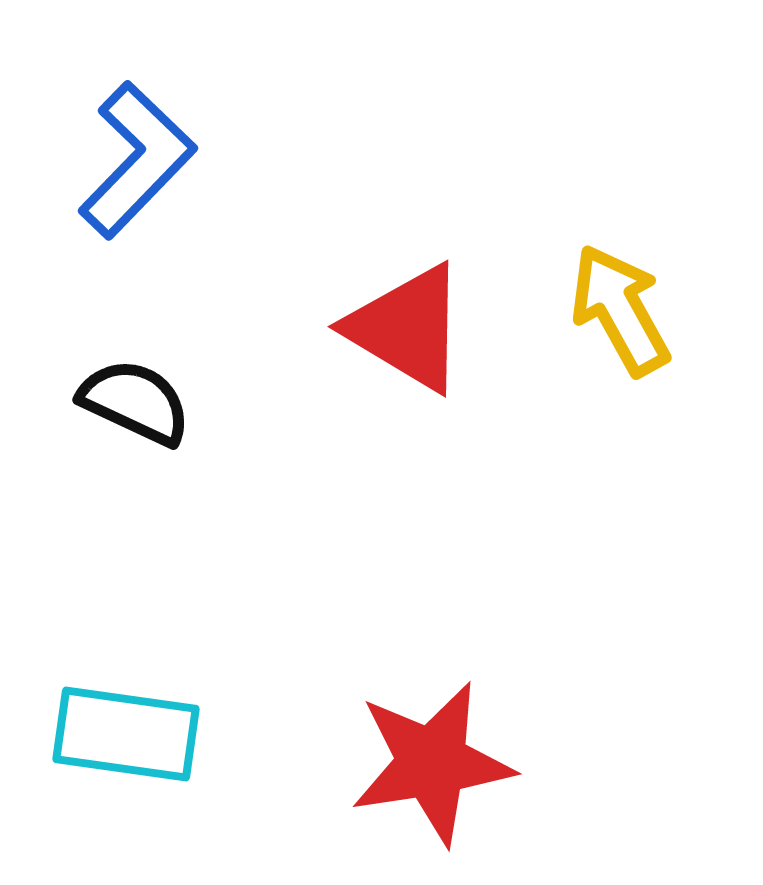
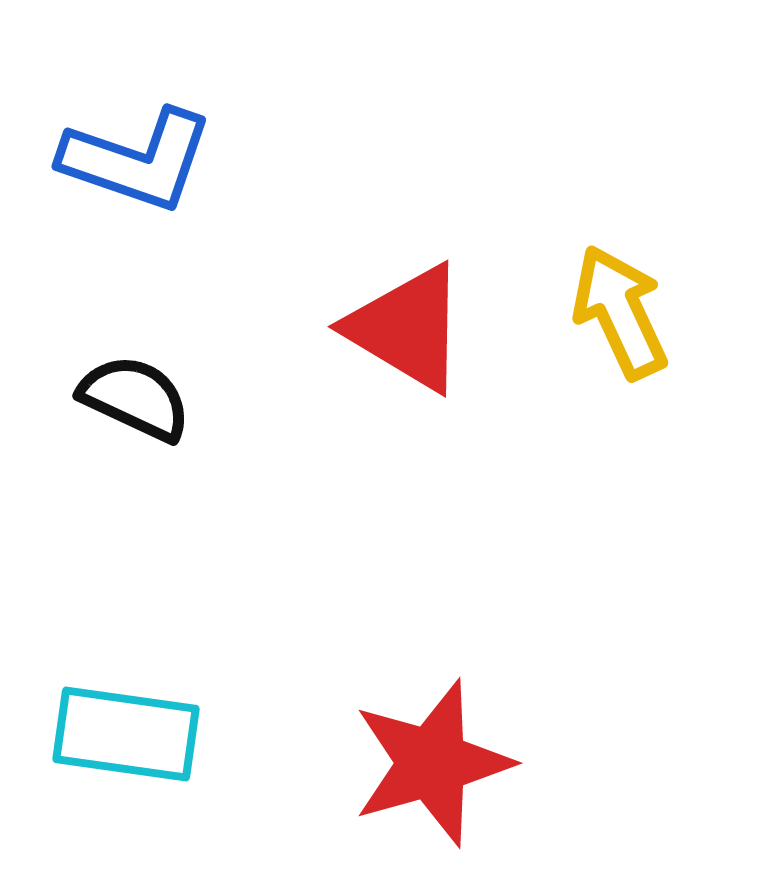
blue L-shape: rotated 65 degrees clockwise
yellow arrow: moved 2 px down; rotated 4 degrees clockwise
black semicircle: moved 4 px up
red star: rotated 7 degrees counterclockwise
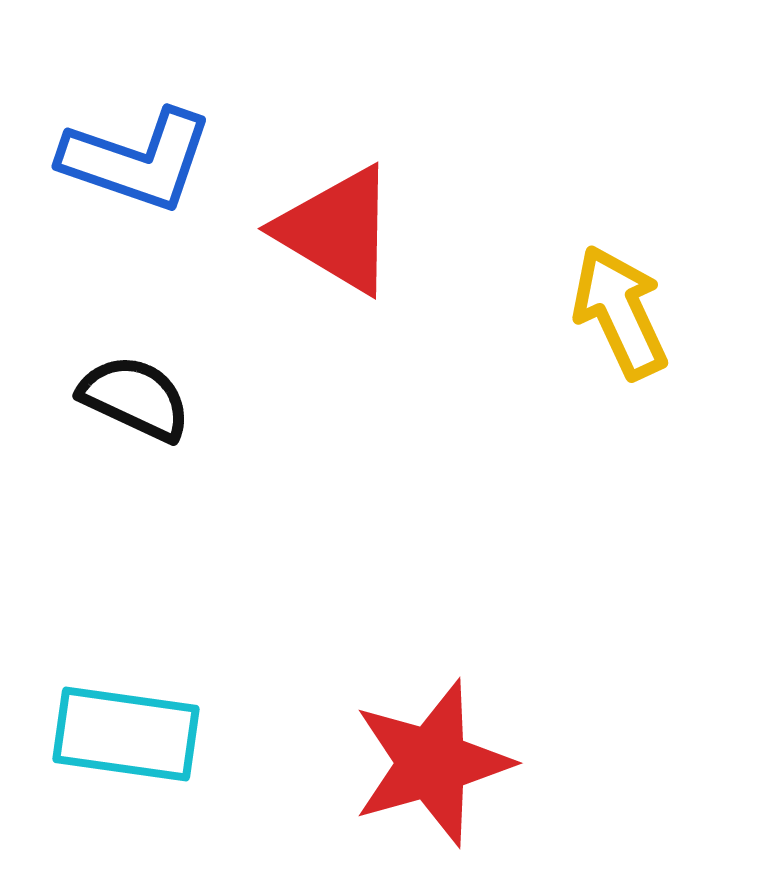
red triangle: moved 70 px left, 98 px up
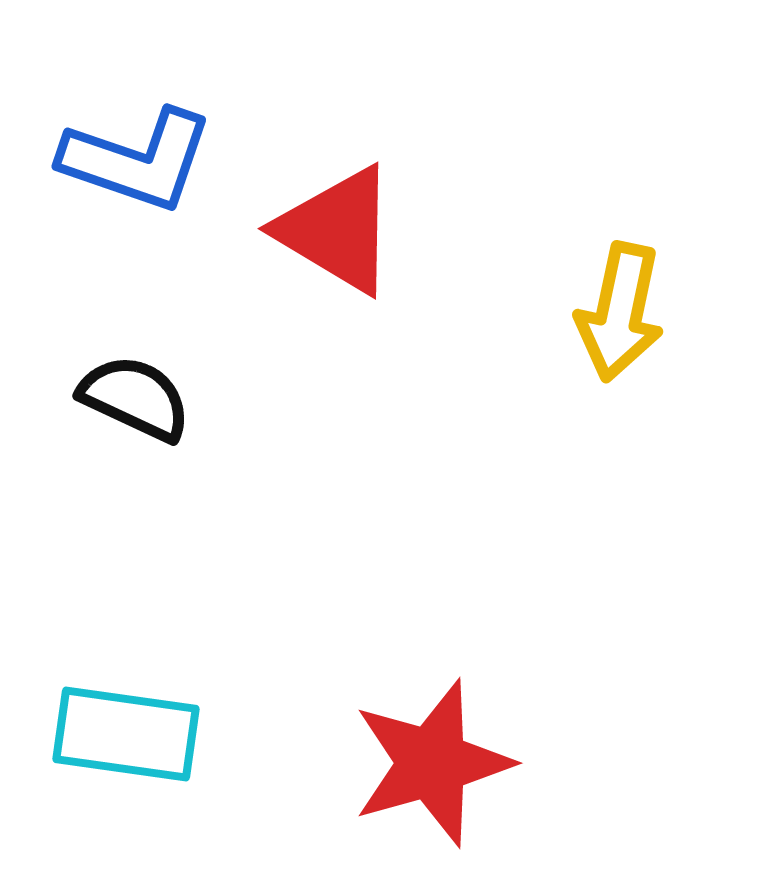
yellow arrow: rotated 143 degrees counterclockwise
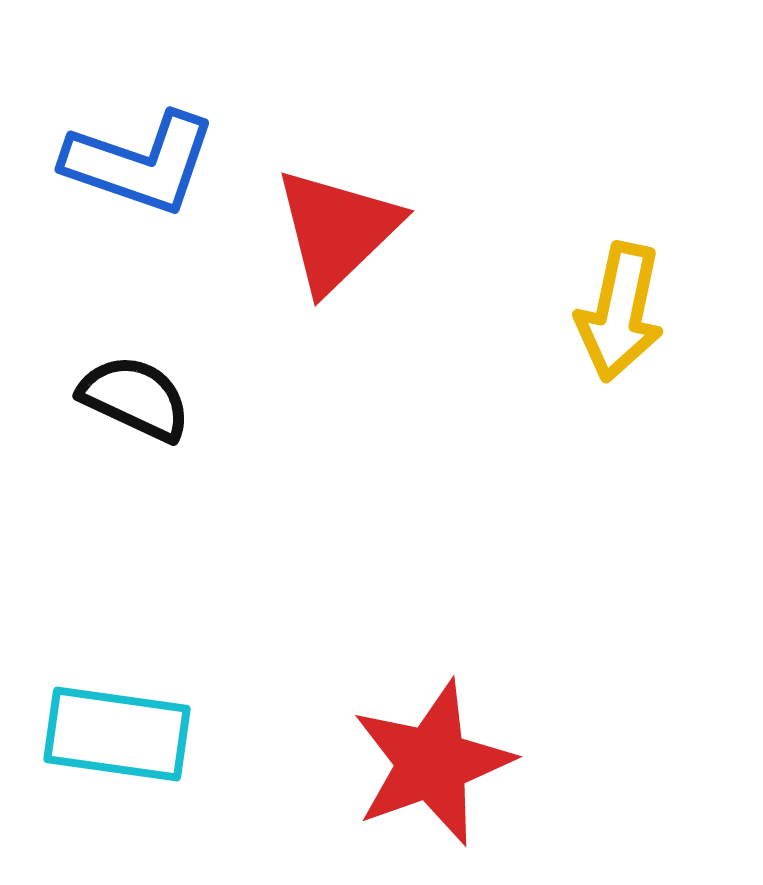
blue L-shape: moved 3 px right, 3 px down
red triangle: rotated 45 degrees clockwise
cyan rectangle: moved 9 px left
red star: rotated 4 degrees counterclockwise
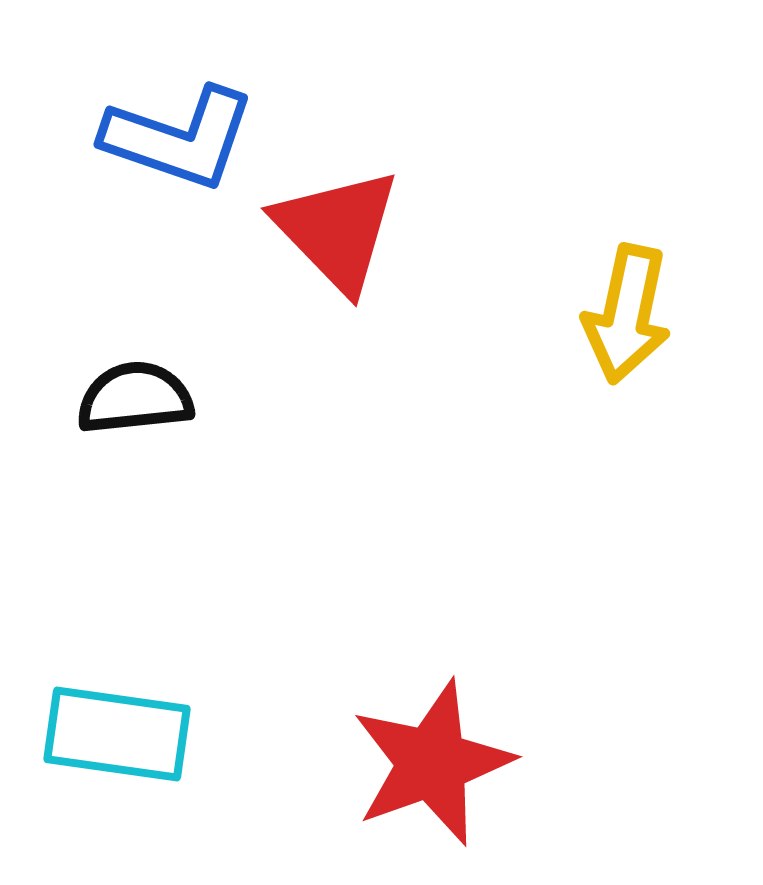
blue L-shape: moved 39 px right, 25 px up
red triangle: rotated 30 degrees counterclockwise
yellow arrow: moved 7 px right, 2 px down
black semicircle: rotated 31 degrees counterclockwise
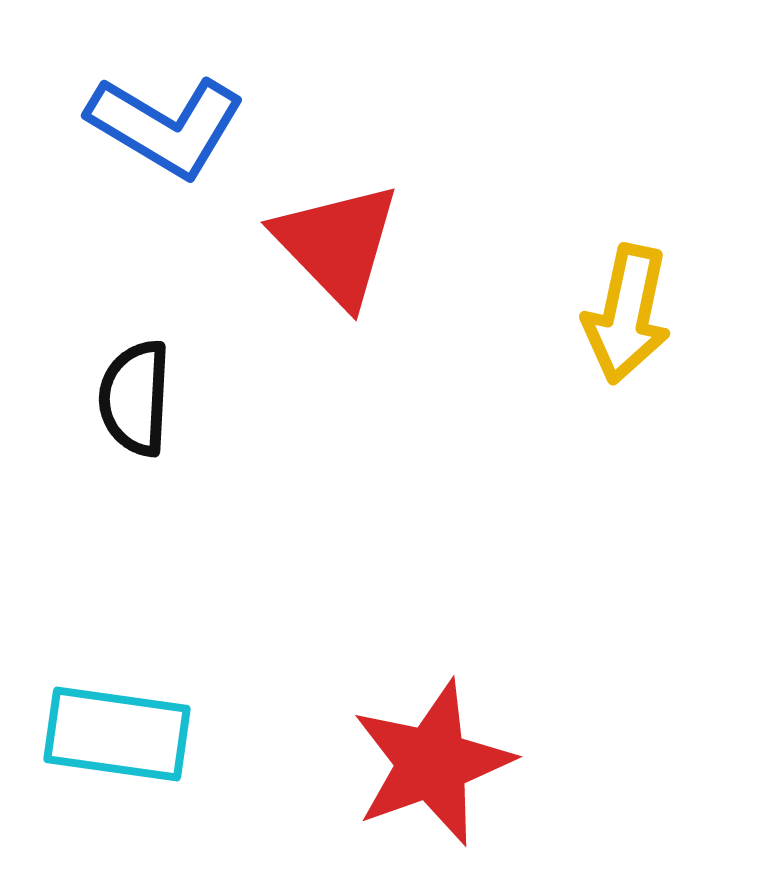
blue L-shape: moved 13 px left, 12 px up; rotated 12 degrees clockwise
red triangle: moved 14 px down
black semicircle: rotated 81 degrees counterclockwise
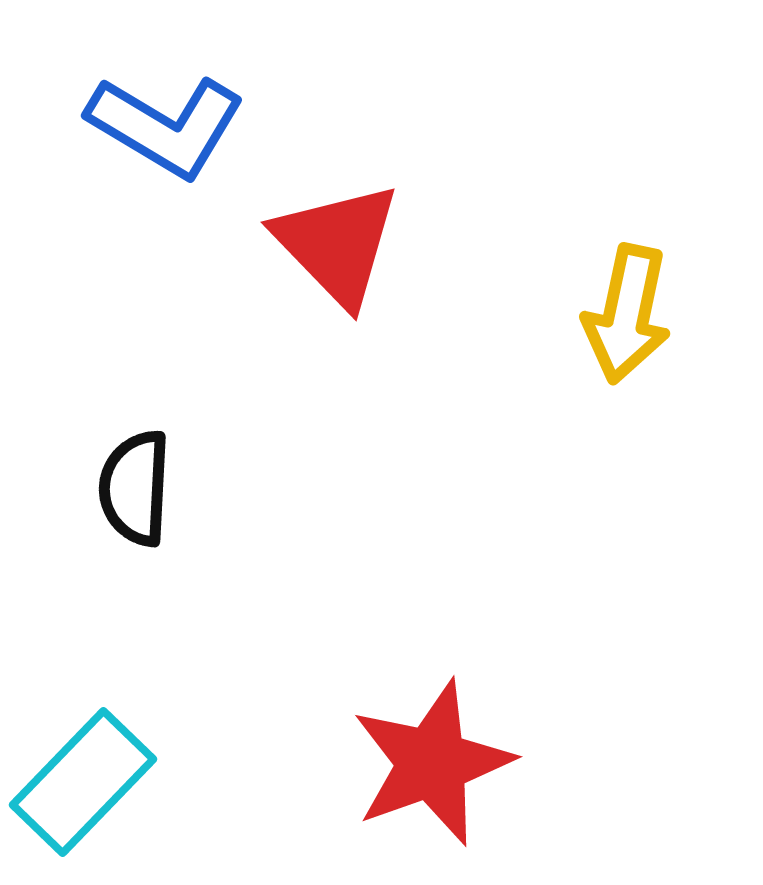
black semicircle: moved 90 px down
cyan rectangle: moved 34 px left, 48 px down; rotated 54 degrees counterclockwise
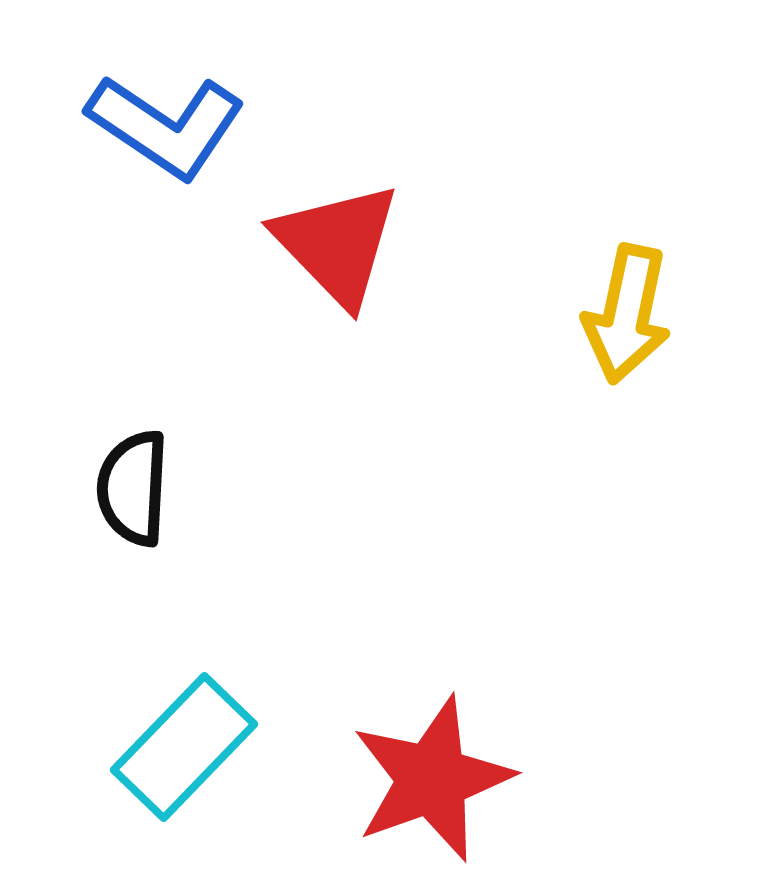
blue L-shape: rotated 3 degrees clockwise
black semicircle: moved 2 px left
red star: moved 16 px down
cyan rectangle: moved 101 px right, 35 px up
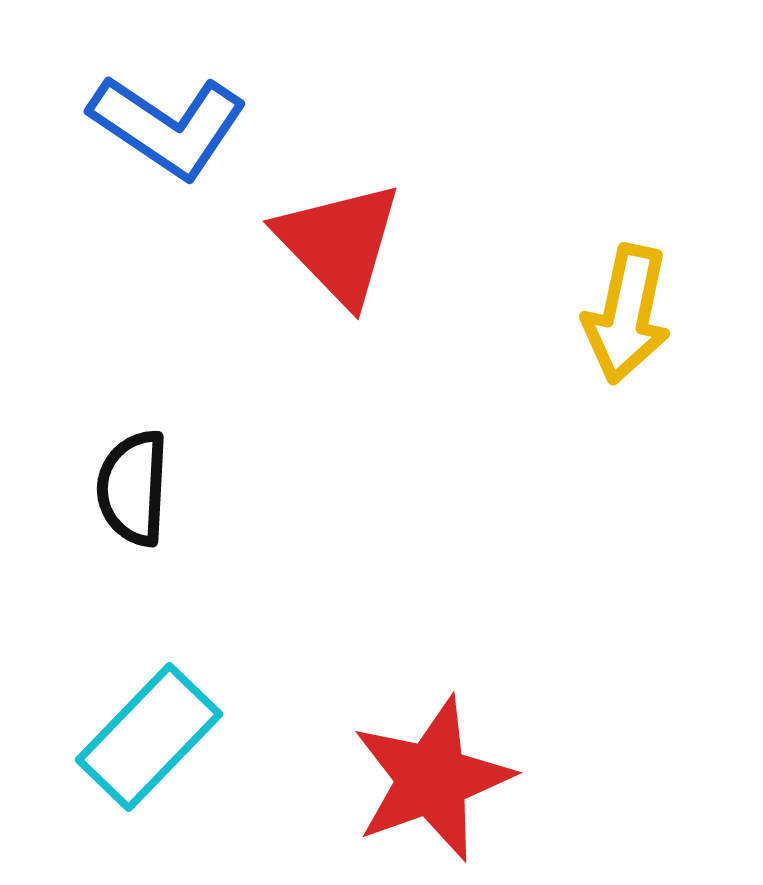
blue L-shape: moved 2 px right
red triangle: moved 2 px right, 1 px up
cyan rectangle: moved 35 px left, 10 px up
